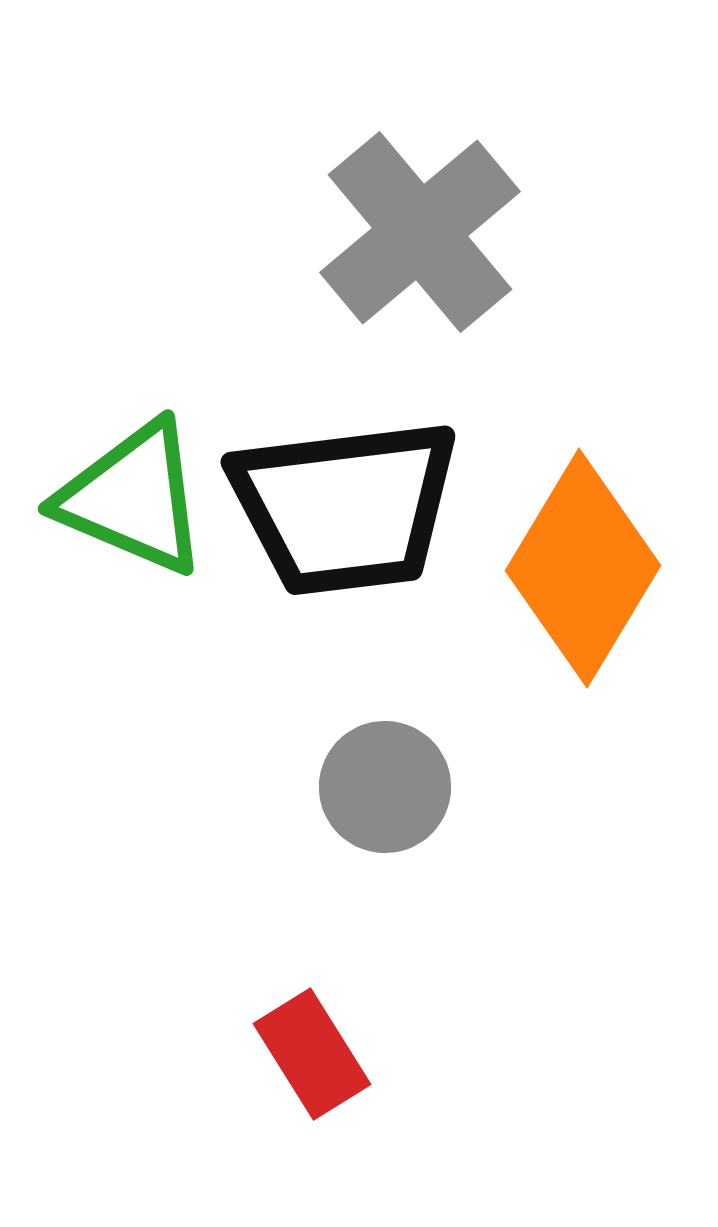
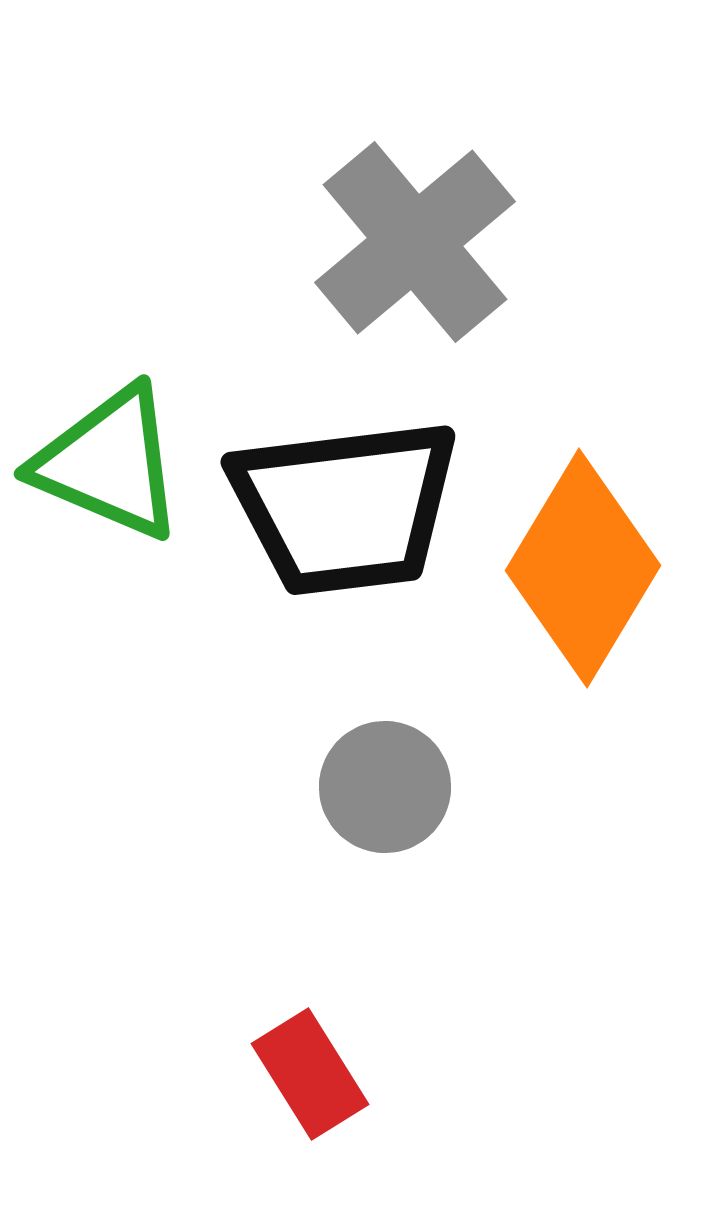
gray cross: moved 5 px left, 10 px down
green triangle: moved 24 px left, 35 px up
red rectangle: moved 2 px left, 20 px down
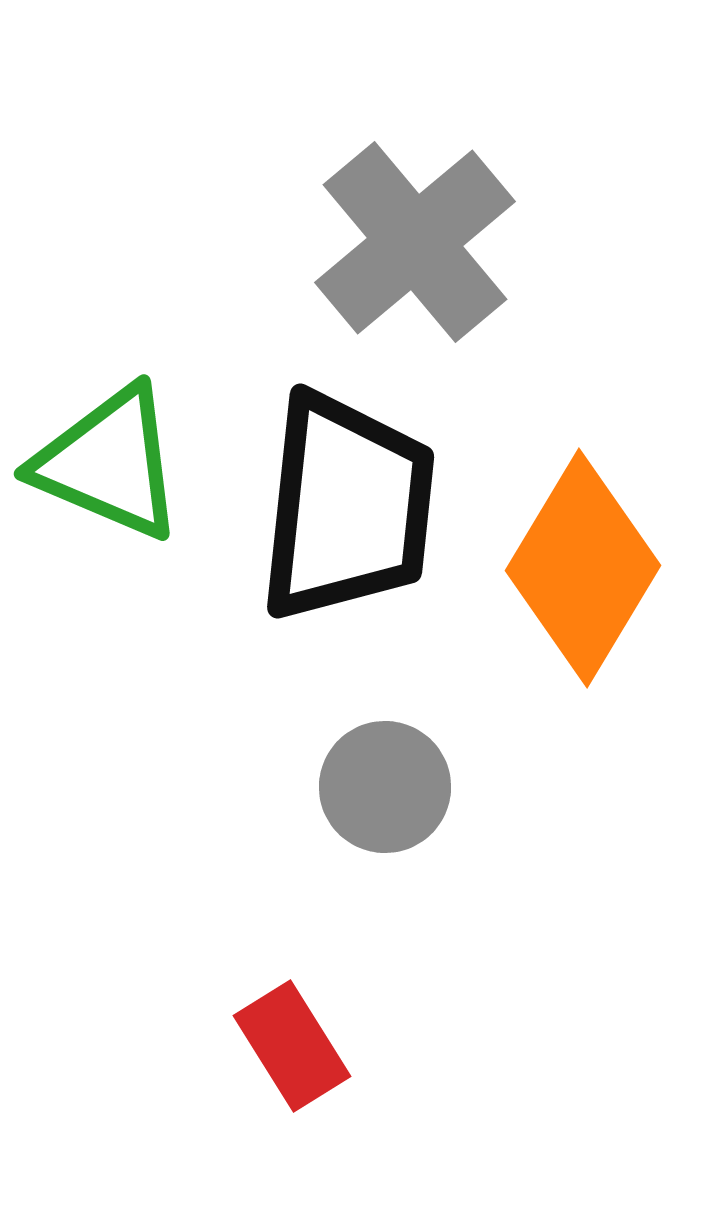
black trapezoid: moved 2 px right; rotated 77 degrees counterclockwise
red rectangle: moved 18 px left, 28 px up
